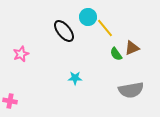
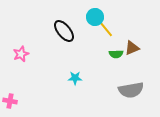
cyan circle: moved 7 px right
green semicircle: rotated 56 degrees counterclockwise
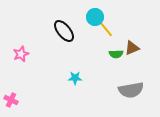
pink cross: moved 1 px right, 1 px up; rotated 16 degrees clockwise
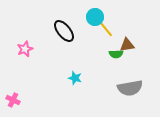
brown triangle: moved 5 px left, 3 px up; rotated 14 degrees clockwise
pink star: moved 4 px right, 5 px up
cyan star: rotated 16 degrees clockwise
gray semicircle: moved 1 px left, 2 px up
pink cross: moved 2 px right
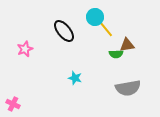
gray semicircle: moved 2 px left
pink cross: moved 4 px down
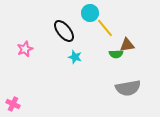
cyan circle: moved 5 px left, 4 px up
cyan star: moved 21 px up
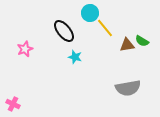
green semicircle: moved 26 px right, 13 px up; rotated 32 degrees clockwise
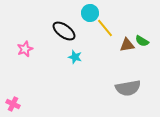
black ellipse: rotated 15 degrees counterclockwise
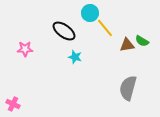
pink star: rotated 21 degrees clockwise
gray semicircle: rotated 115 degrees clockwise
